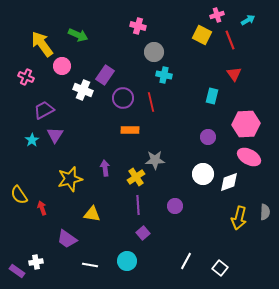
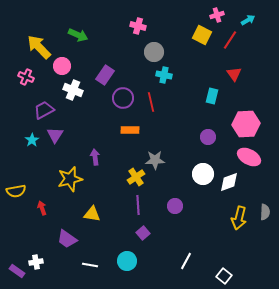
red line at (230, 40): rotated 54 degrees clockwise
yellow arrow at (42, 44): moved 3 px left, 3 px down; rotated 8 degrees counterclockwise
white cross at (83, 90): moved 10 px left
purple arrow at (105, 168): moved 10 px left, 11 px up
yellow semicircle at (19, 195): moved 3 px left, 4 px up; rotated 66 degrees counterclockwise
white square at (220, 268): moved 4 px right, 8 px down
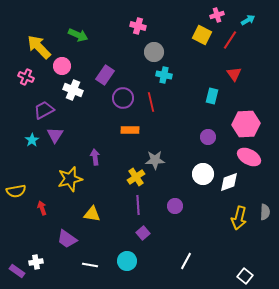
white square at (224, 276): moved 21 px right
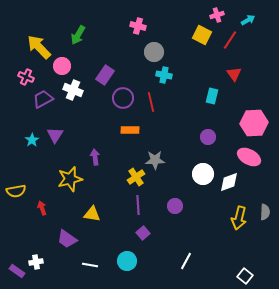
green arrow at (78, 35): rotated 96 degrees clockwise
purple trapezoid at (44, 110): moved 1 px left, 11 px up
pink hexagon at (246, 124): moved 8 px right, 1 px up
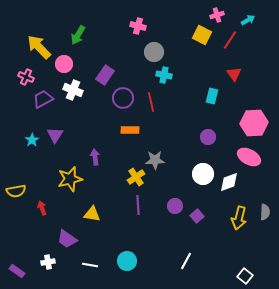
pink circle at (62, 66): moved 2 px right, 2 px up
purple square at (143, 233): moved 54 px right, 17 px up
white cross at (36, 262): moved 12 px right
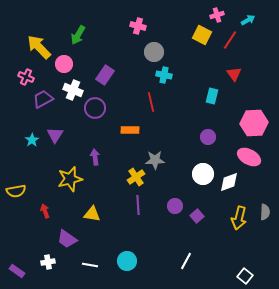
purple circle at (123, 98): moved 28 px left, 10 px down
red arrow at (42, 208): moved 3 px right, 3 px down
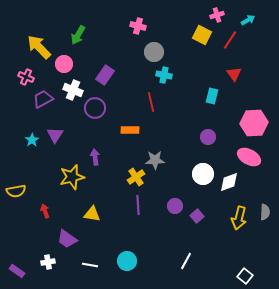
yellow star at (70, 179): moved 2 px right, 2 px up
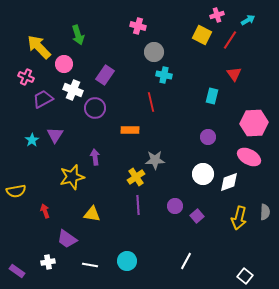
green arrow at (78, 35): rotated 48 degrees counterclockwise
